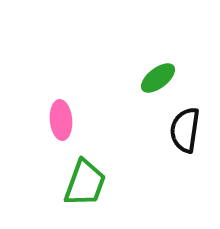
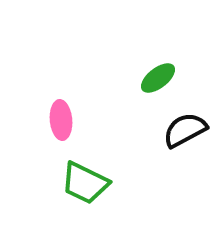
black semicircle: rotated 54 degrees clockwise
green trapezoid: rotated 96 degrees clockwise
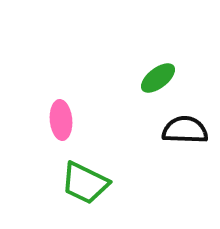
black semicircle: rotated 30 degrees clockwise
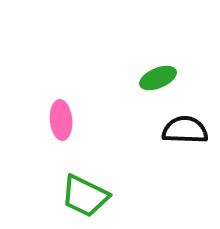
green ellipse: rotated 15 degrees clockwise
green trapezoid: moved 13 px down
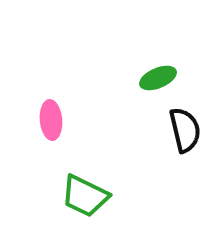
pink ellipse: moved 10 px left
black semicircle: rotated 75 degrees clockwise
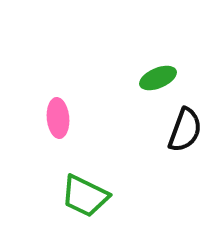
pink ellipse: moved 7 px right, 2 px up
black semicircle: rotated 33 degrees clockwise
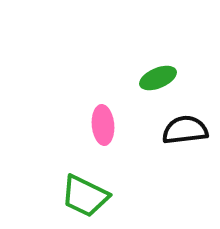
pink ellipse: moved 45 px right, 7 px down
black semicircle: rotated 117 degrees counterclockwise
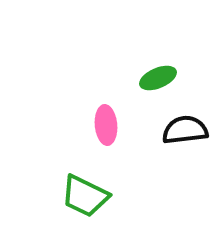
pink ellipse: moved 3 px right
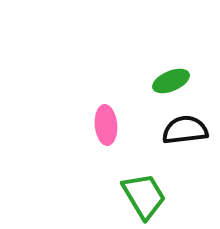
green ellipse: moved 13 px right, 3 px down
green trapezoid: moved 59 px right; rotated 147 degrees counterclockwise
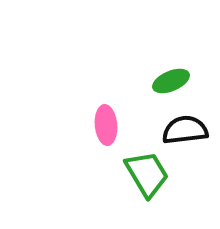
green trapezoid: moved 3 px right, 22 px up
